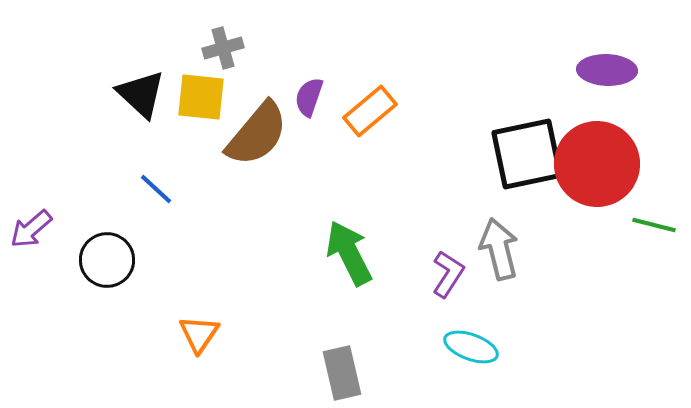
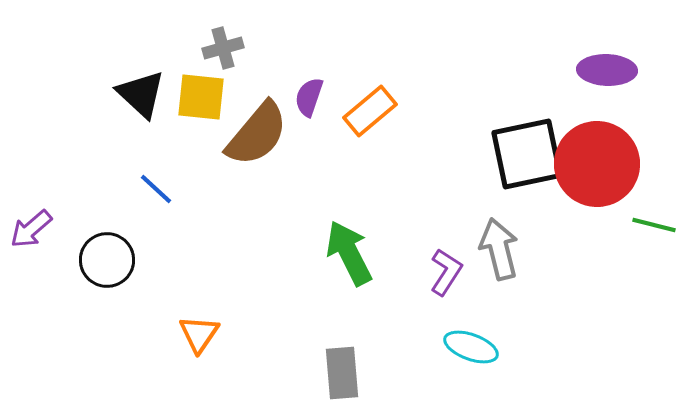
purple L-shape: moved 2 px left, 2 px up
gray rectangle: rotated 8 degrees clockwise
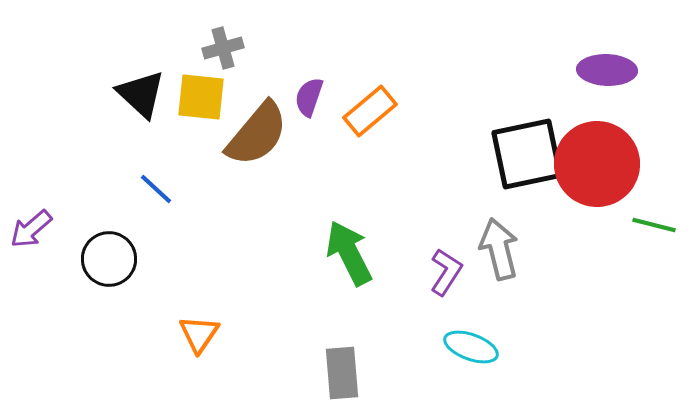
black circle: moved 2 px right, 1 px up
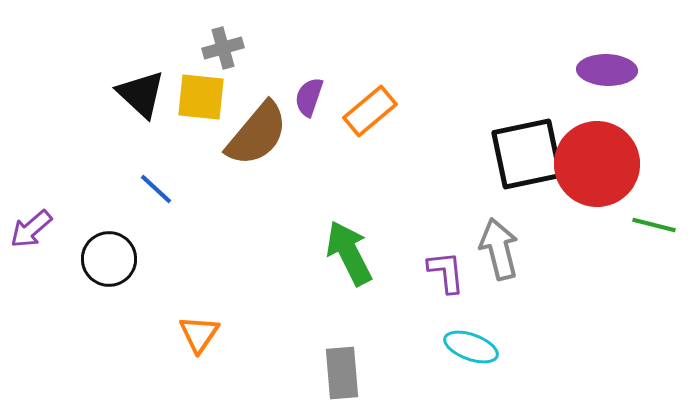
purple L-shape: rotated 39 degrees counterclockwise
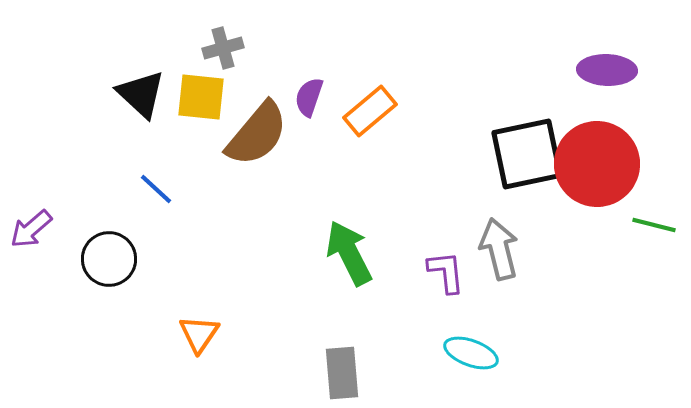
cyan ellipse: moved 6 px down
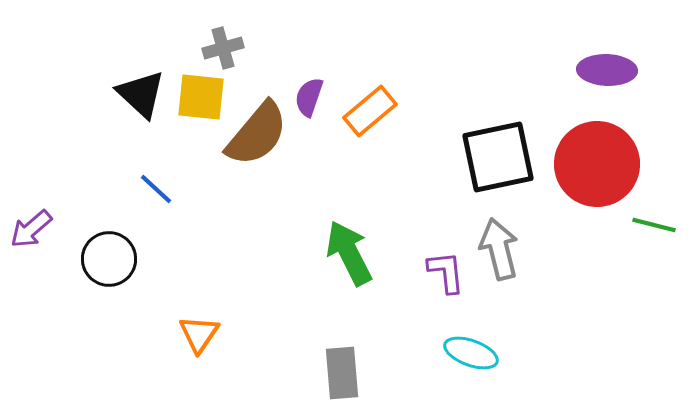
black square: moved 29 px left, 3 px down
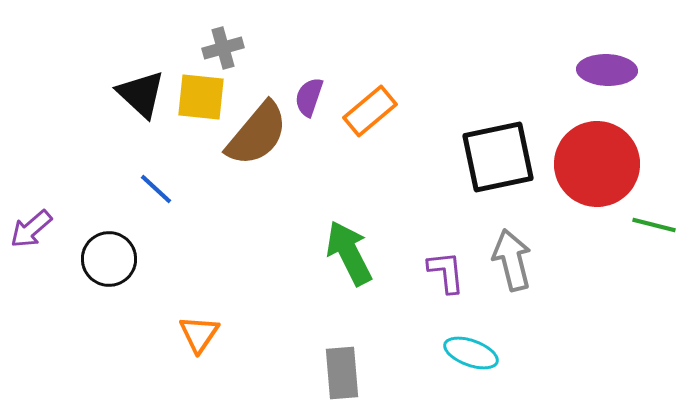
gray arrow: moved 13 px right, 11 px down
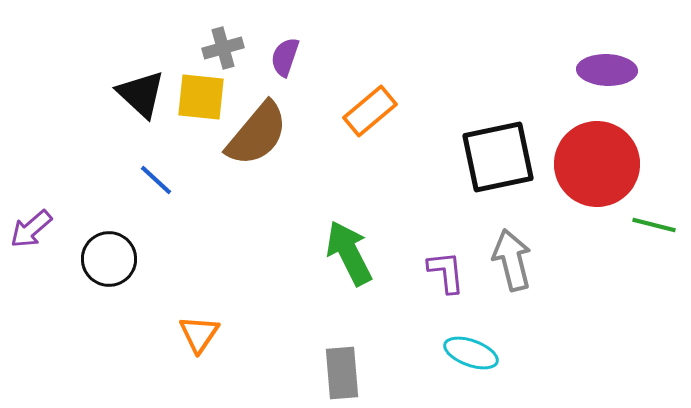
purple semicircle: moved 24 px left, 40 px up
blue line: moved 9 px up
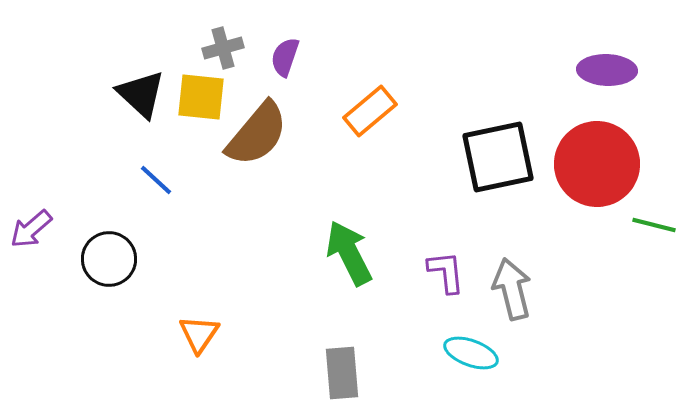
gray arrow: moved 29 px down
